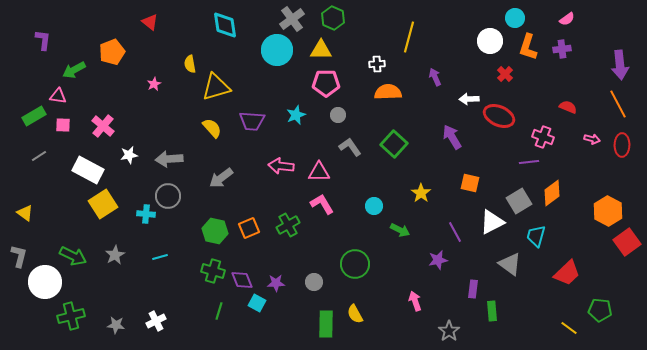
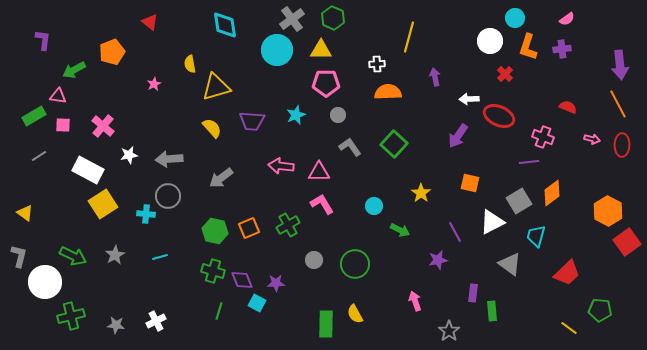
purple arrow at (435, 77): rotated 12 degrees clockwise
purple arrow at (452, 137): moved 6 px right, 1 px up; rotated 115 degrees counterclockwise
gray circle at (314, 282): moved 22 px up
purple rectangle at (473, 289): moved 4 px down
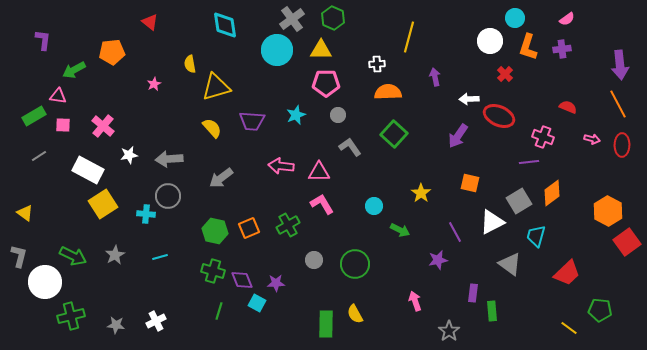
orange pentagon at (112, 52): rotated 15 degrees clockwise
green square at (394, 144): moved 10 px up
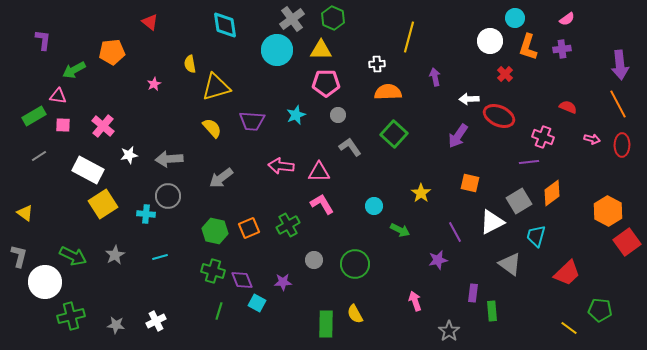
purple star at (276, 283): moved 7 px right, 1 px up
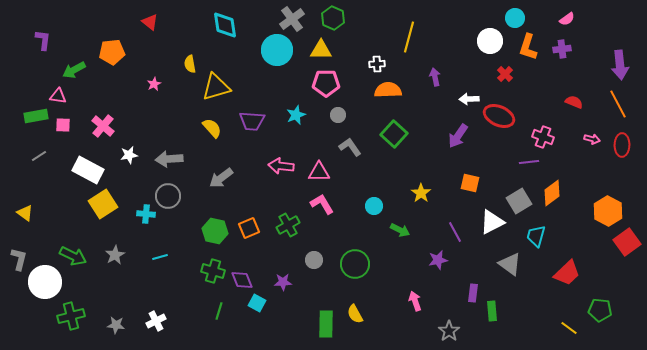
orange semicircle at (388, 92): moved 2 px up
red semicircle at (568, 107): moved 6 px right, 5 px up
green rectangle at (34, 116): moved 2 px right; rotated 20 degrees clockwise
gray L-shape at (19, 256): moved 3 px down
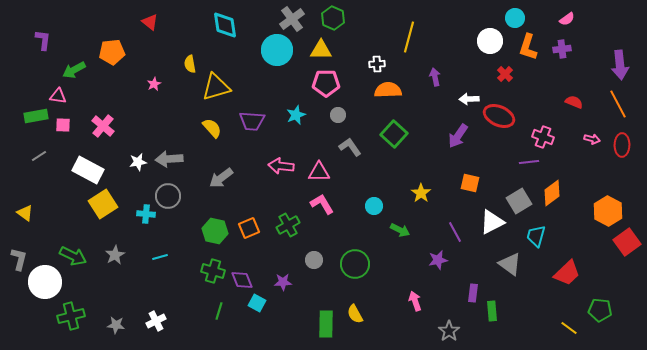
white star at (129, 155): moved 9 px right, 7 px down
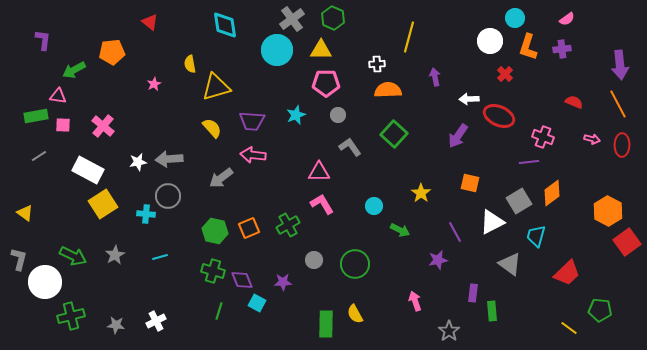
pink arrow at (281, 166): moved 28 px left, 11 px up
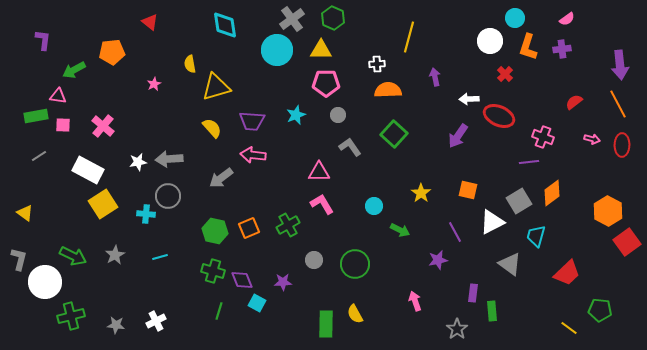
red semicircle at (574, 102): rotated 60 degrees counterclockwise
orange square at (470, 183): moved 2 px left, 7 px down
gray star at (449, 331): moved 8 px right, 2 px up
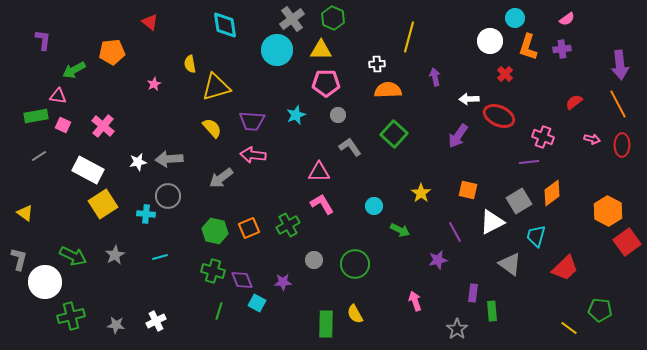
pink square at (63, 125): rotated 21 degrees clockwise
red trapezoid at (567, 273): moved 2 px left, 5 px up
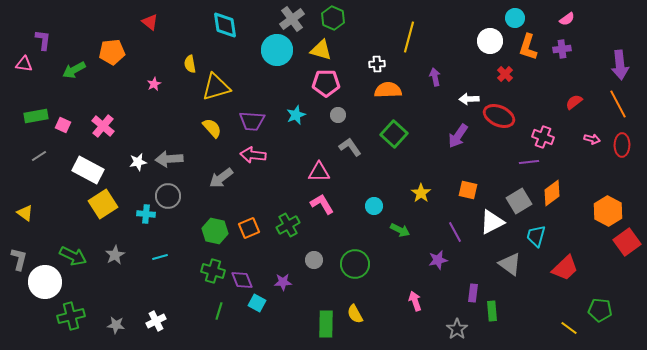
yellow triangle at (321, 50): rotated 15 degrees clockwise
pink triangle at (58, 96): moved 34 px left, 32 px up
